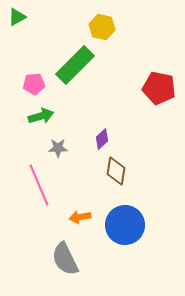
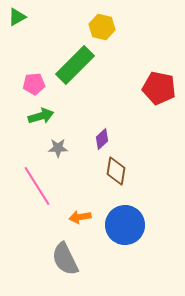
pink line: moved 2 px left, 1 px down; rotated 9 degrees counterclockwise
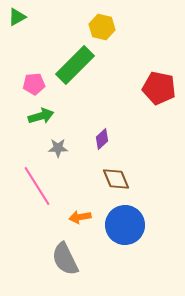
brown diamond: moved 8 px down; rotated 32 degrees counterclockwise
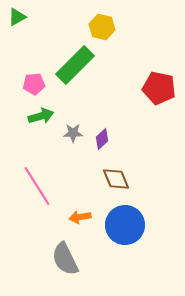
gray star: moved 15 px right, 15 px up
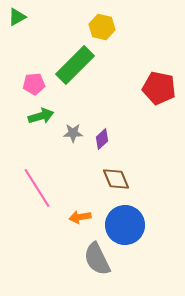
pink line: moved 2 px down
gray semicircle: moved 32 px right
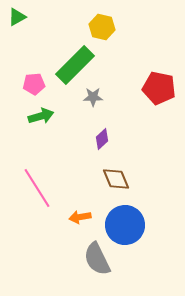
gray star: moved 20 px right, 36 px up
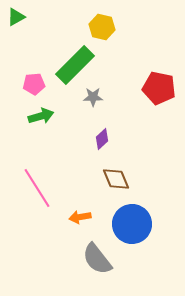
green triangle: moved 1 px left
blue circle: moved 7 px right, 1 px up
gray semicircle: rotated 12 degrees counterclockwise
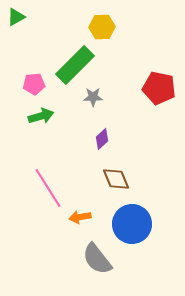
yellow hexagon: rotated 15 degrees counterclockwise
pink line: moved 11 px right
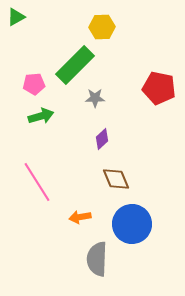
gray star: moved 2 px right, 1 px down
pink line: moved 11 px left, 6 px up
gray semicircle: rotated 40 degrees clockwise
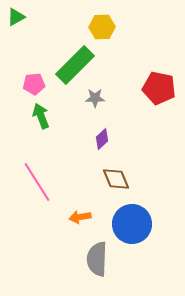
green arrow: rotated 95 degrees counterclockwise
